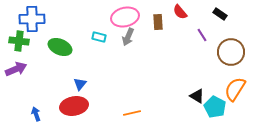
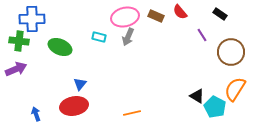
brown rectangle: moved 2 px left, 6 px up; rotated 63 degrees counterclockwise
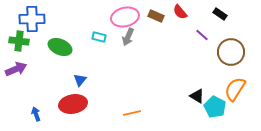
purple line: rotated 16 degrees counterclockwise
blue triangle: moved 4 px up
red ellipse: moved 1 px left, 2 px up
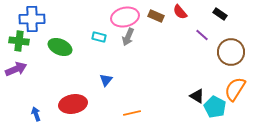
blue triangle: moved 26 px right
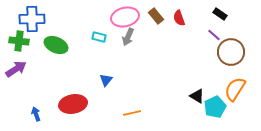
red semicircle: moved 1 px left, 6 px down; rotated 21 degrees clockwise
brown rectangle: rotated 28 degrees clockwise
purple line: moved 12 px right
green ellipse: moved 4 px left, 2 px up
purple arrow: rotated 10 degrees counterclockwise
cyan pentagon: rotated 20 degrees clockwise
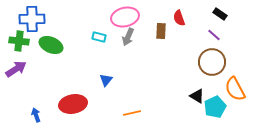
brown rectangle: moved 5 px right, 15 px down; rotated 42 degrees clockwise
green ellipse: moved 5 px left
brown circle: moved 19 px left, 10 px down
orange semicircle: rotated 60 degrees counterclockwise
blue arrow: moved 1 px down
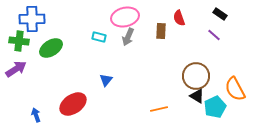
green ellipse: moved 3 px down; rotated 55 degrees counterclockwise
brown circle: moved 16 px left, 14 px down
red ellipse: rotated 24 degrees counterclockwise
orange line: moved 27 px right, 4 px up
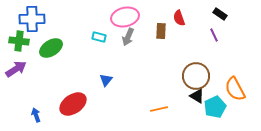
purple line: rotated 24 degrees clockwise
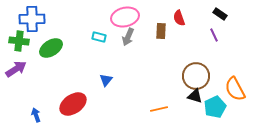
black triangle: moved 2 px left; rotated 14 degrees counterclockwise
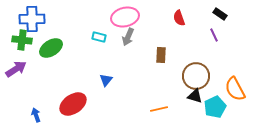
brown rectangle: moved 24 px down
green cross: moved 3 px right, 1 px up
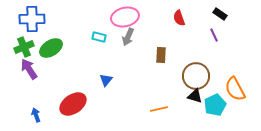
green cross: moved 2 px right, 7 px down; rotated 30 degrees counterclockwise
purple arrow: moved 13 px right; rotated 90 degrees counterclockwise
cyan pentagon: moved 2 px up
